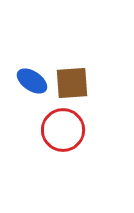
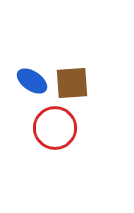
red circle: moved 8 px left, 2 px up
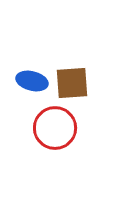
blue ellipse: rotated 20 degrees counterclockwise
